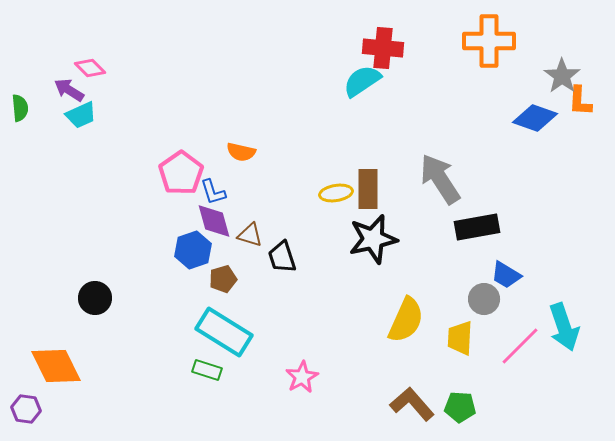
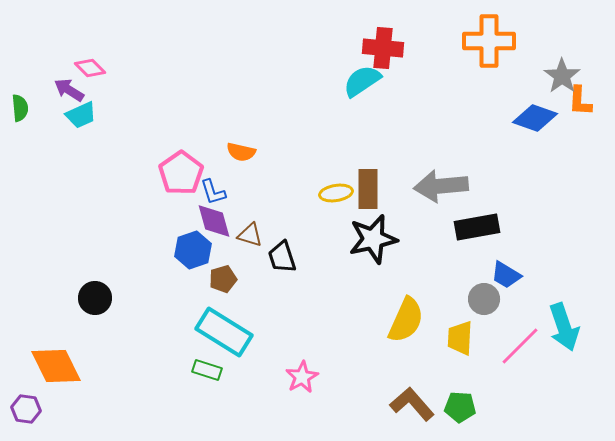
gray arrow: moved 1 px right, 7 px down; rotated 62 degrees counterclockwise
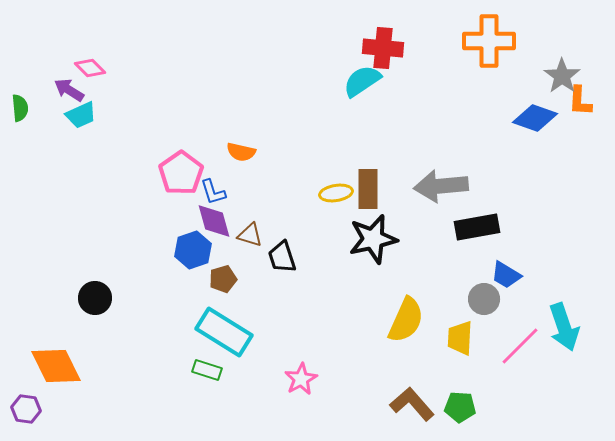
pink star: moved 1 px left, 2 px down
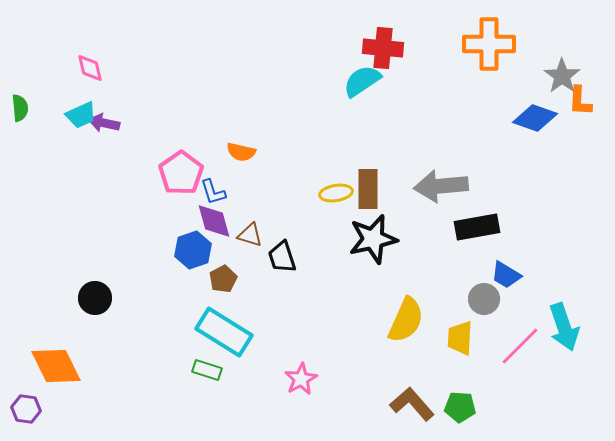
orange cross: moved 3 px down
pink diamond: rotated 32 degrees clockwise
purple arrow: moved 35 px right, 33 px down; rotated 20 degrees counterclockwise
brown pentagon: rotated 12 degrees counterclockwise
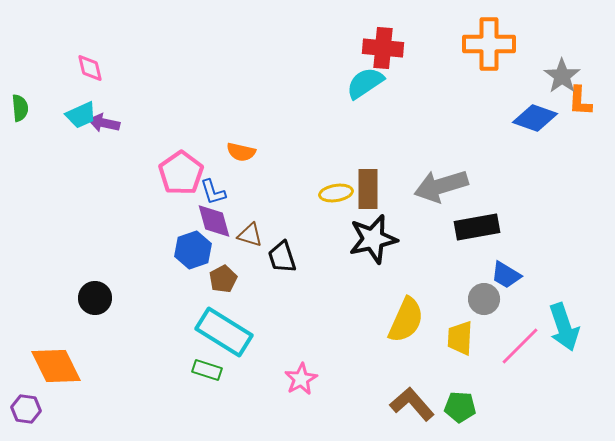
cyan semicircle: moved 3 px right, 2 px down
gray arrow: rotated 12 degrees counterclockwise
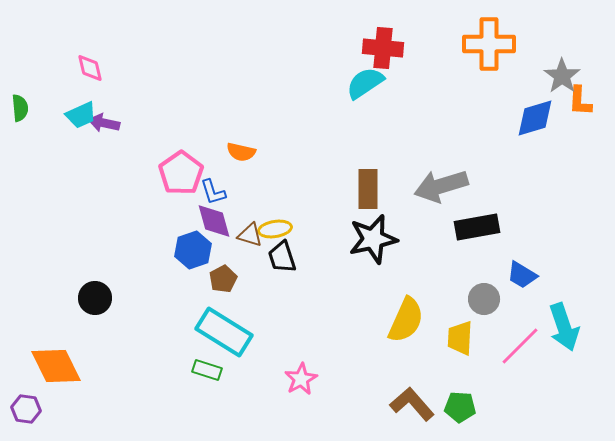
blue diamond: rotated 36 degrees counterclockwise
yellow ellipse: moved 61 px left, 36 px down
blue trapezoid: moved 16 px right
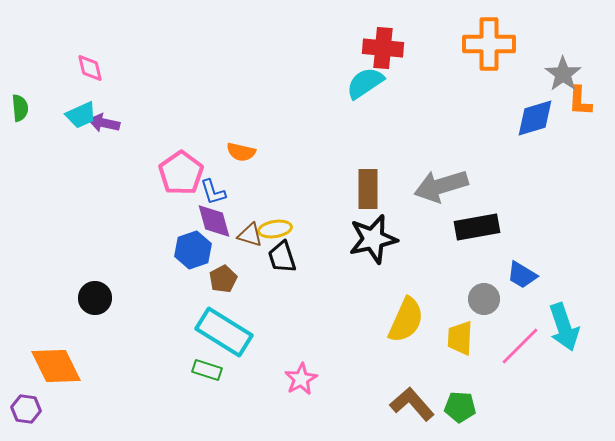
gray star: moved 1 px right, 2 px up
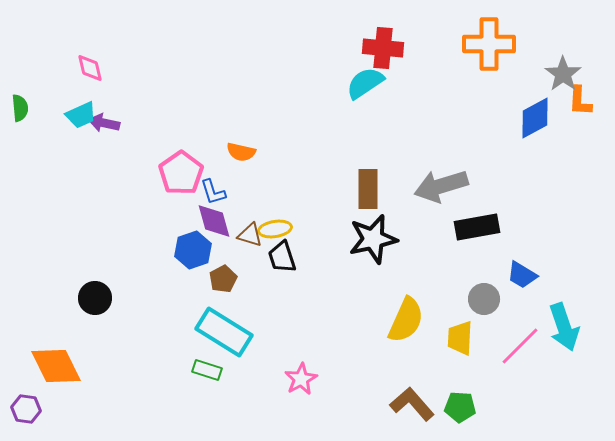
blue diamond: rotated 12 degrees counterclockwise
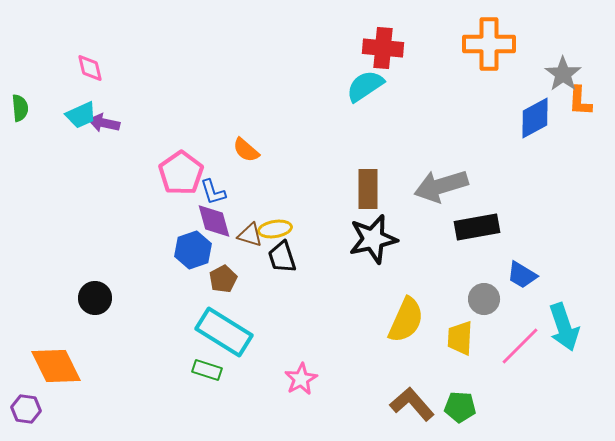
cyan semicircle: moved 3 px down
orange semicircle: moved 5 px right, 2 px up; rotated 28 degrees clockwise
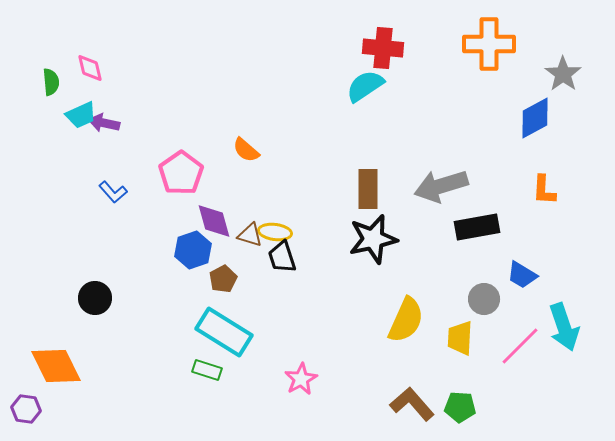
orange L-shape: moved 36 px left, 89 px down
green semicircle: moved 31 px right, 26 px up
blue L-shape: moved 100 px left; rotated 24 degrees counterclockwise
yellow ellipse: moved 3 px down; rotated 16 degrees clockwise
